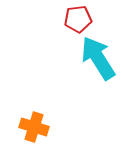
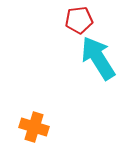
red pentagon: moved 1 px right, 1 px down
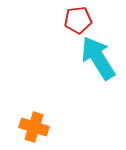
red pentagon: moved 1 px left
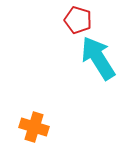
red pentagon: rotated 24 degrees clockwise
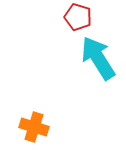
red pentagon: moved 3 px up
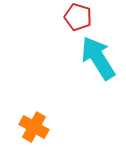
orange cross: rotated 12 degrees clockwise
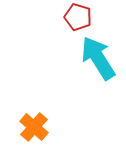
orange cross: rotated 12 degrees clockwise
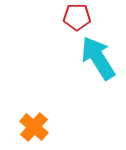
red pentagon: moved 1 px left; rotated 16 degrees counterclockwise
